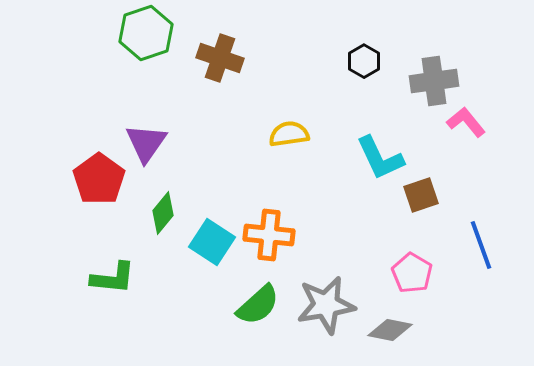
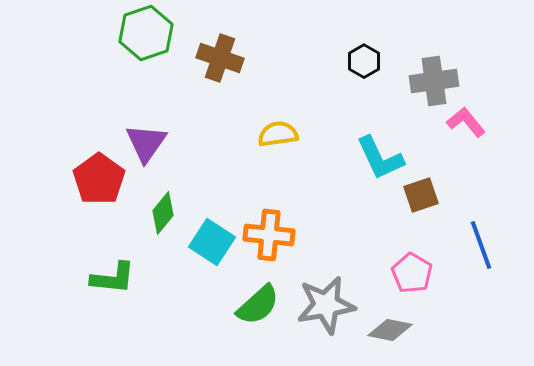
yellow semicircle: moved 11 px left
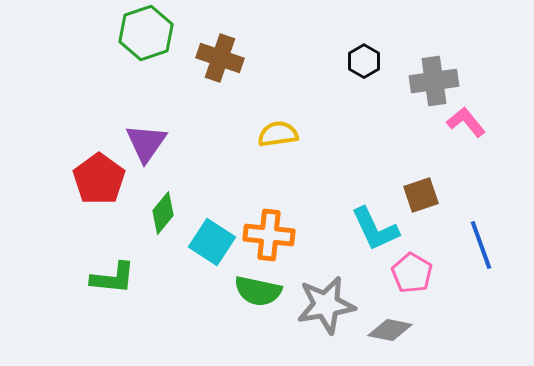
cyan L-shape: moved 5 px left, 71 px down
green semicircle: moved 14 px up; rotated 54 degrees clockwise
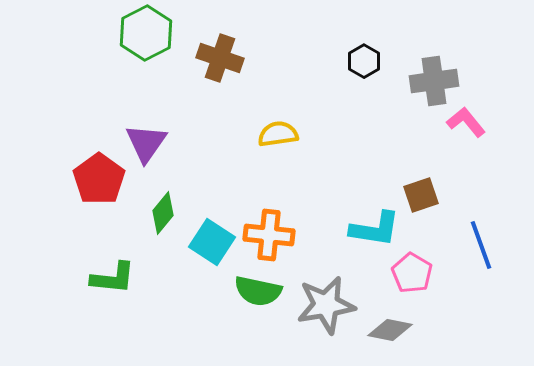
green hexagon: rotated 8 degrees counterclockwise
cyan L-shape: rotated 56 degrees counterclockwise
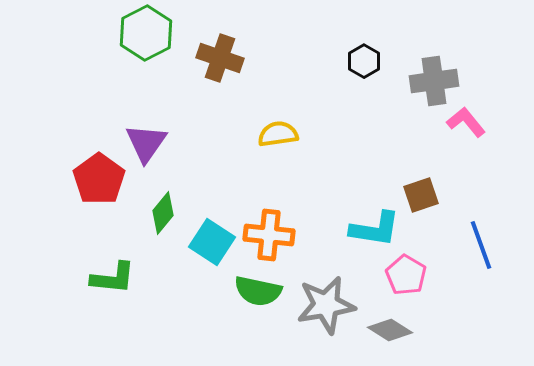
pink pentagon: moved 6 px left, 2 px down
gray diamond: rotated 21 degrees clockwise
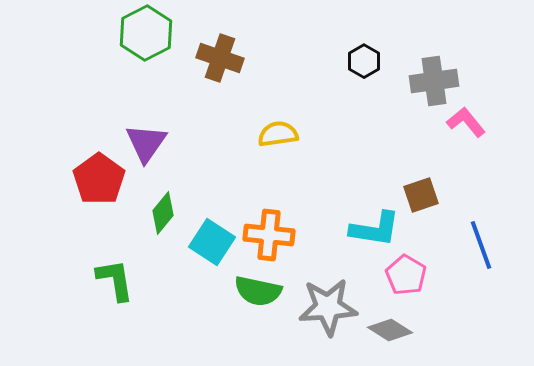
green L-shape: moved 2 px right, 2 px down; rotated 105 degrees counterclockwise
gray star: moved 2 px right, 2 px down; rotated 6 degrees clockwise
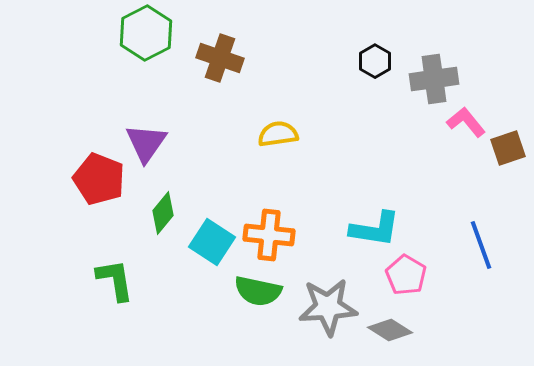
black hexagon: moved 11 px right
gray cross: moved 2 px up
red pentagon: rotated 15 degrees counterclockwise
brown square: moved 87 px right, 47 px up
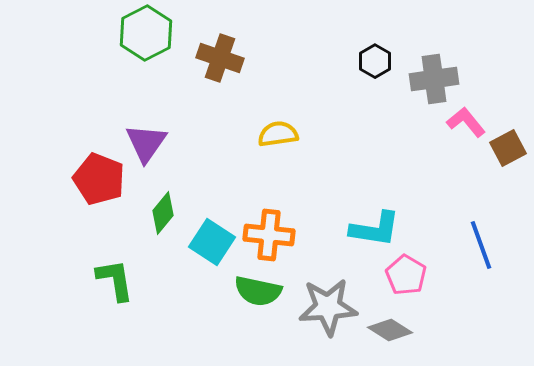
brown square: rotated 9 degrees counterclockwise
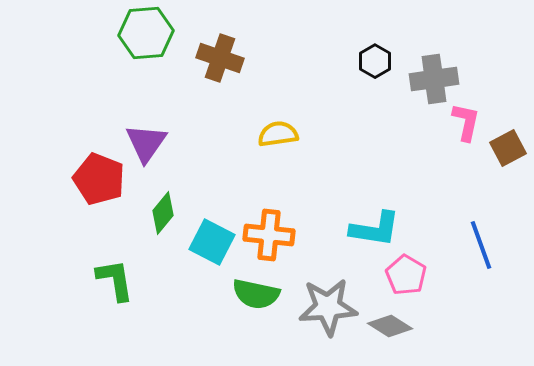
green hexagon: rotated 22 degrees clockwise
pink L-shape: rotated 51 degrees clockwise
cyan square: rotated 6 degrees counterclockwise
green semicircle: moved 2 px left, 3 px down
gray diamond: moved 4 px up
